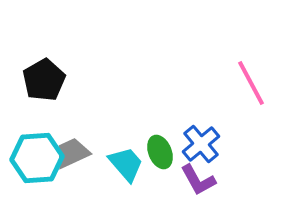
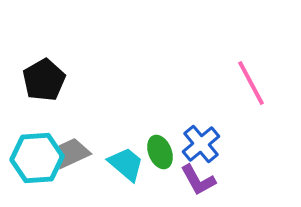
cyan trapezoid: rotated 9 degrees counterclockwise
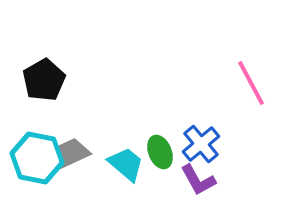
cyan hexagon: rotated 15 degrees clockwise
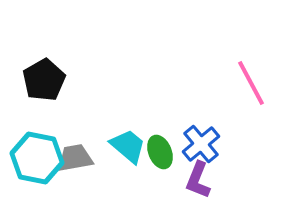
gray trapezoid: moved 3 px right, 5 px down; rotated 15 degrees clockwise
cyan trapezoid: moved 2 px right, 18 px up
purple L-shape: rotated 51 degrees clockwise
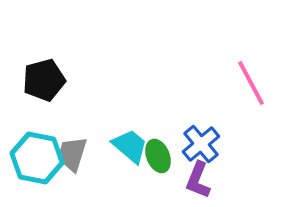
black pentagon: rotated 15 degrees clockwise
cyan trapezoid: moved 2 px right
green ellipse: moved 2 px left, 4 px down
gray trapezoid: moved 3 px left, 4 px up; rotated 63 degrees counterclockwise
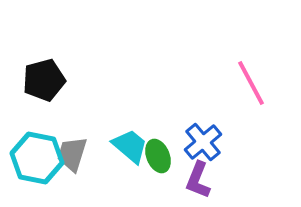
blue cross: moved 2 px right, 2 px up
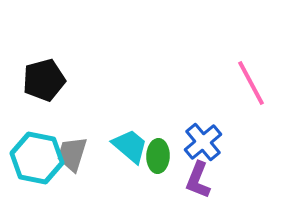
green ellipse: rotated 24 degrees clockwise
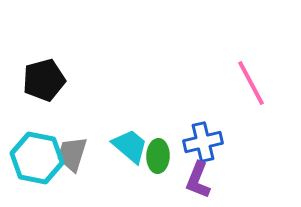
blue cross: rotated 27 degrees clockwise
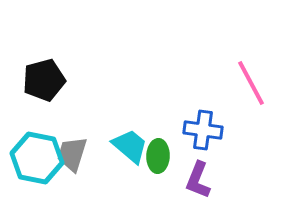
blue cross: moved 12 px up; rotated 21 degrees clockwise
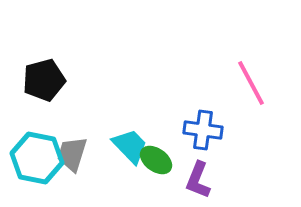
cyan trapezoid: rotated 6 degrees clockwise
green ellipse: moved 2 px left, 4 px down; rotated 56 degrees counterclockwise
